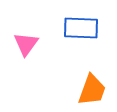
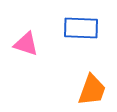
pink triangle: rotated 48 degrees counterclockwise
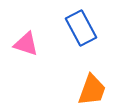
blue rectangle: rotated 60 degrees clockwise
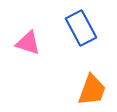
pink triangle: moved 2 px right, 1 px up
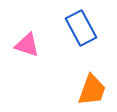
pink triangle: moved 1 px left, 2 px down
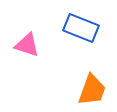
blue rectangle: rotated 40 degrees counterclockwise
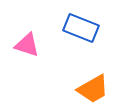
orange trapezoid: moved 1 px right, 1 px up; rotated 40 degrees clockwise
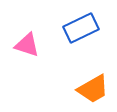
blue rectangle: rotated 48 degrees counterclockwise
